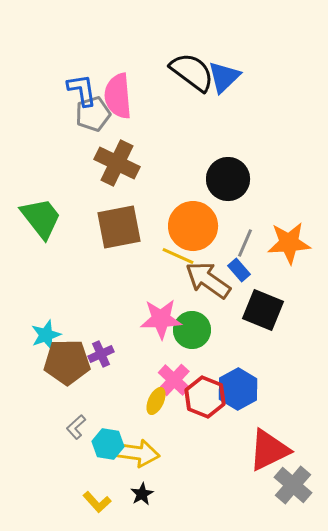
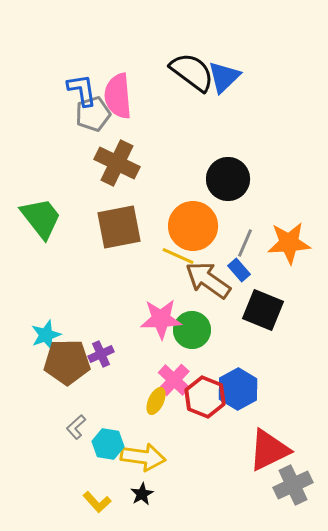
yellow arrow: moved 6 px right, 4 px down
gray cross: rotated 24 degrees clockwise
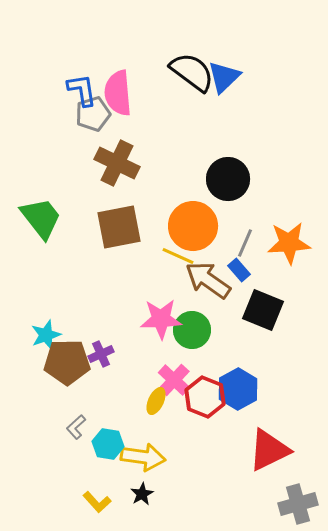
pink semicircle: moved 3 px up
gray cross: moved 5 px right, 19 px down; rotated 9 degrees clockwise
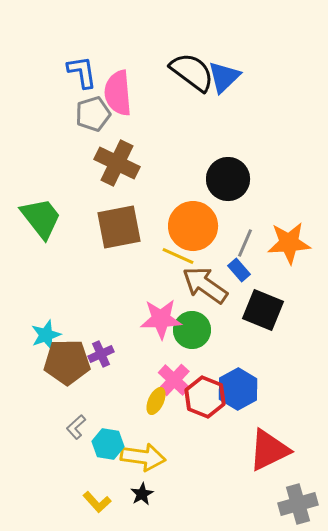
blue L-shape: moved 18 px up
brown arrow: moved 3 px left, 5 px down
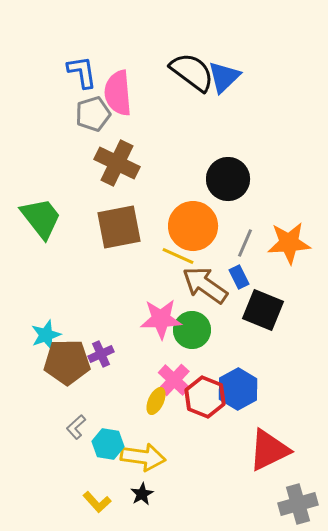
blue rectangle: moved 7 px down; rotated 15 degrees clockwise
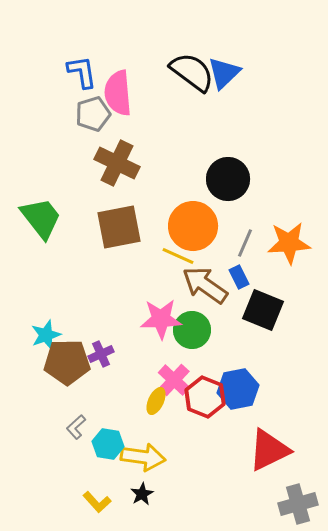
blue triangle: moved 4 px up
blue hexagon: rotated 18 degrees clockwise
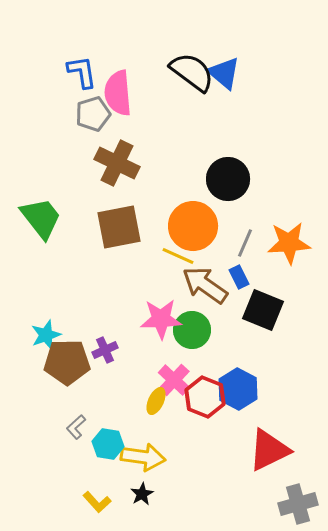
blue triangle: rotated 36 degrees counterclockwise
purple cross: moved 4 px right, 4 px up
blue hexagon: rotated 21 degrees counterclockwise
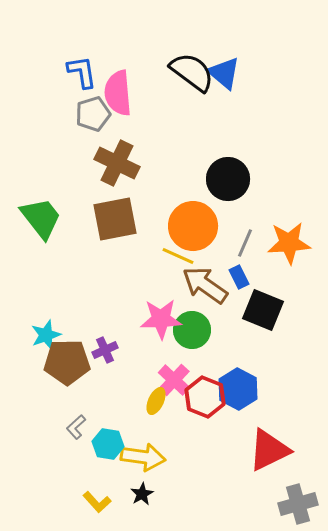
brown square: moved 4 px left, 8 px up
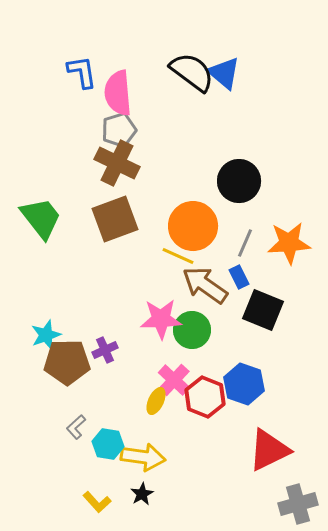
gray pentagon: moved 26 px right, 16 px down
black circle: moved 11 px right, 2 px down
brown square: rotated 9 degrees counterclockwise
blue hexagon: moved 6 px right, 5 px up; rotated 9 degrees counterclockwise
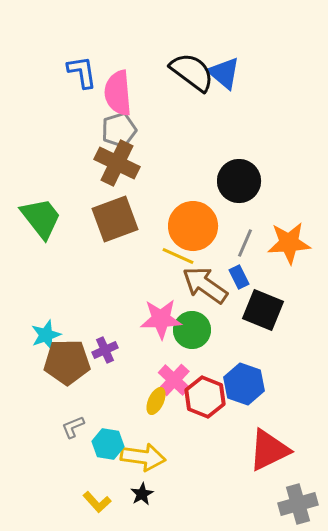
gray L-shape: moved 3 px left; rotated 20 degrees clockwise
